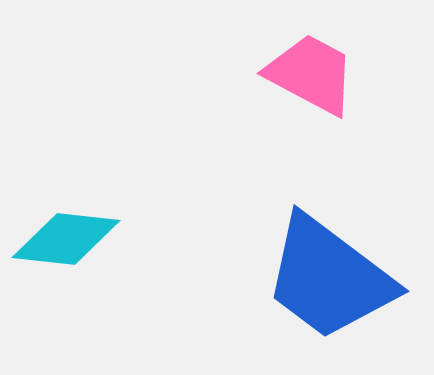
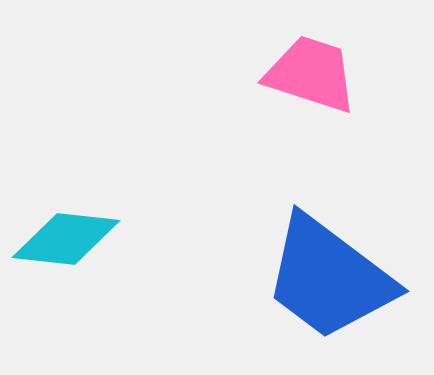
pink trapezoid: rotated 10 degrees counterclockwise
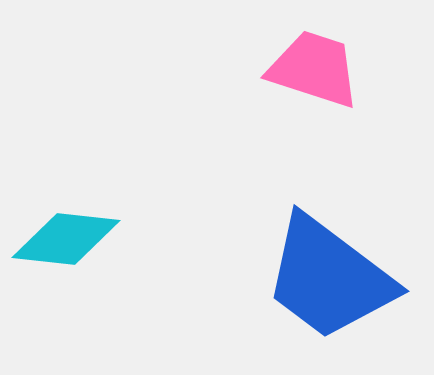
pink trapezoid: moved 3 px right, 5 px up
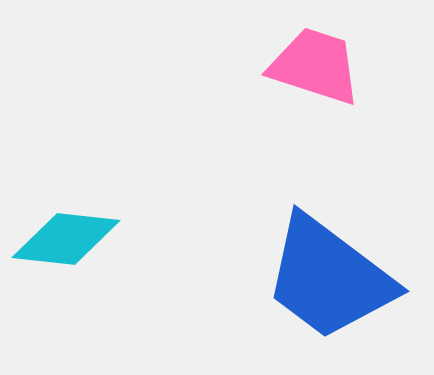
pink trapezoid: moved 1 px right, 3 px up
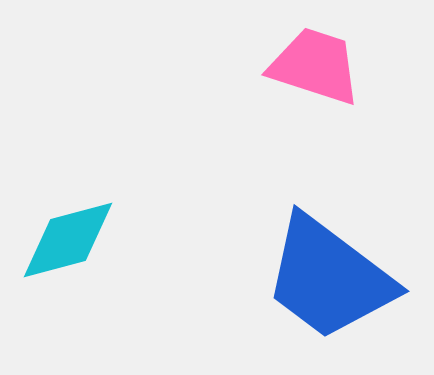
cyan diamond: moved 2 px right, 1 px down; rotated 21 degrees counterclockwise
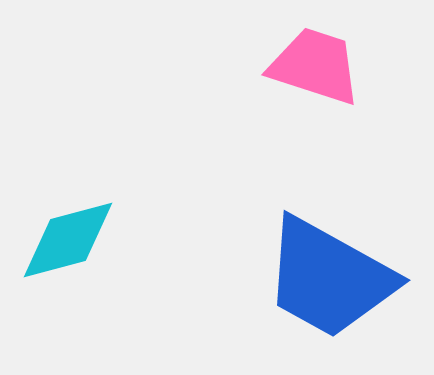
blue trapezoid: rotated 8 degrees counterclockwise
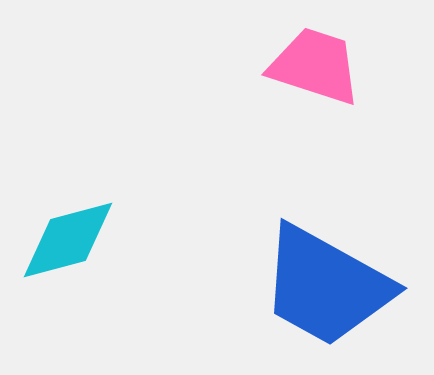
blue trapezoid: moved 3 px left, 8 px down
